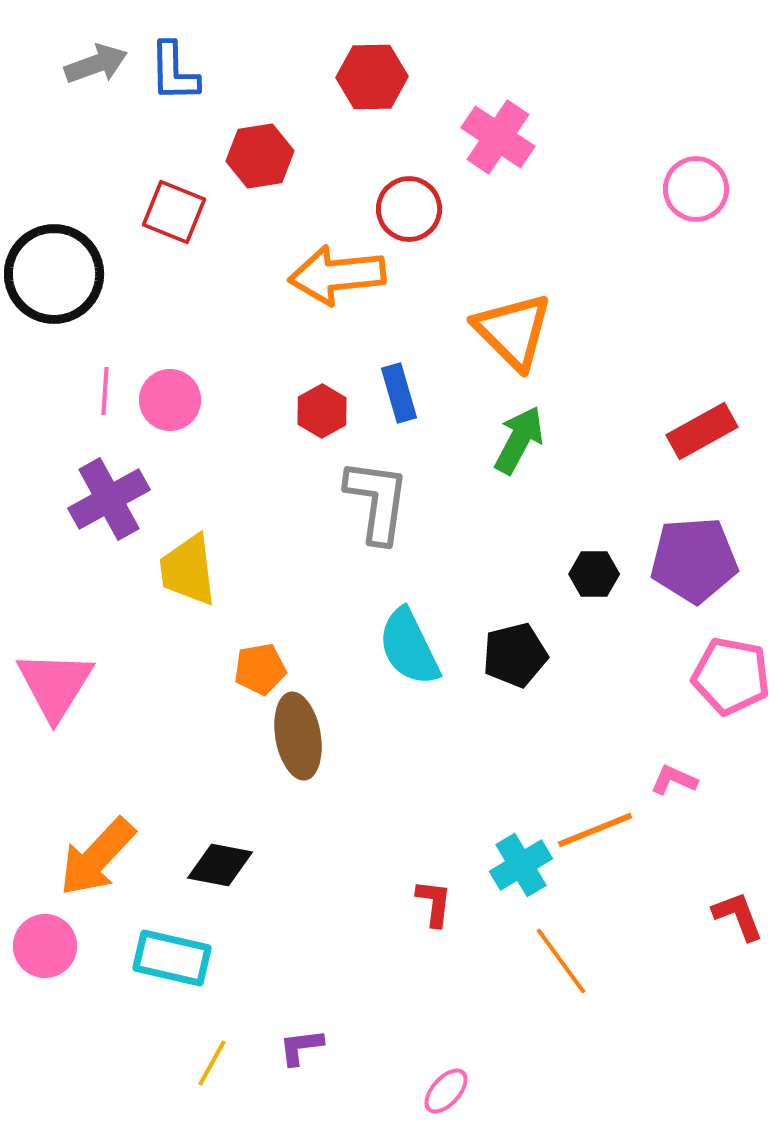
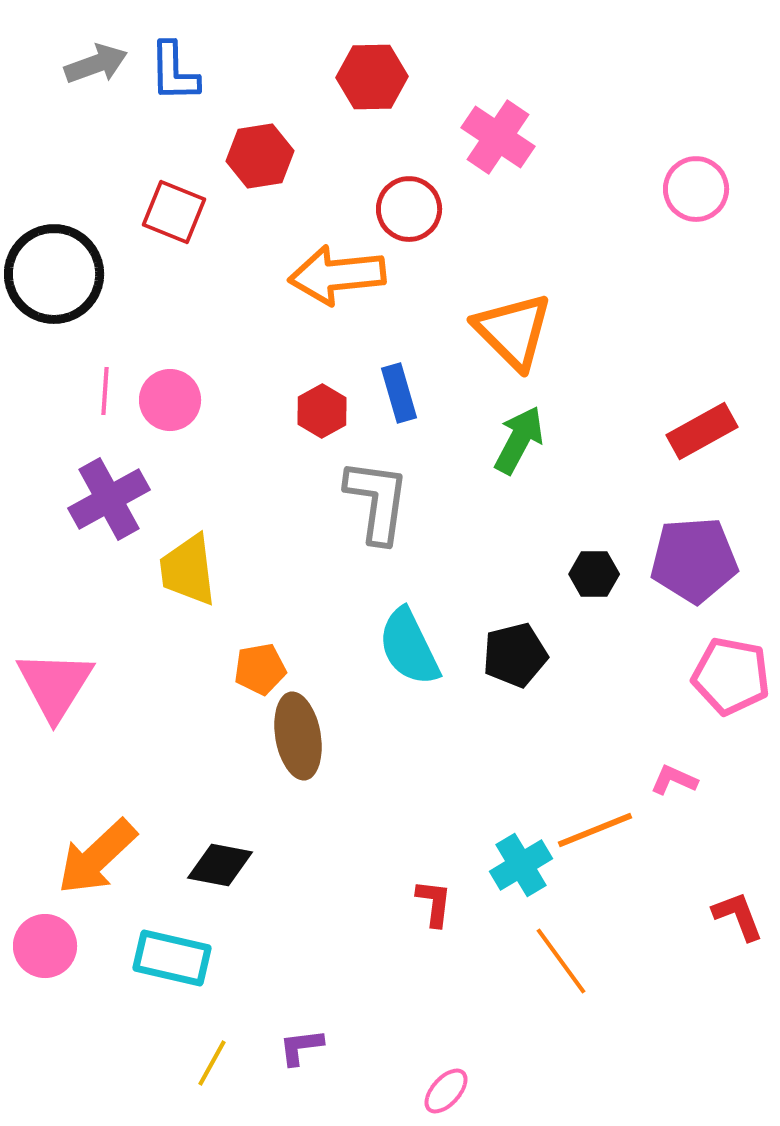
orange arrow at (97, 857): rotated 4 degrees clockwise
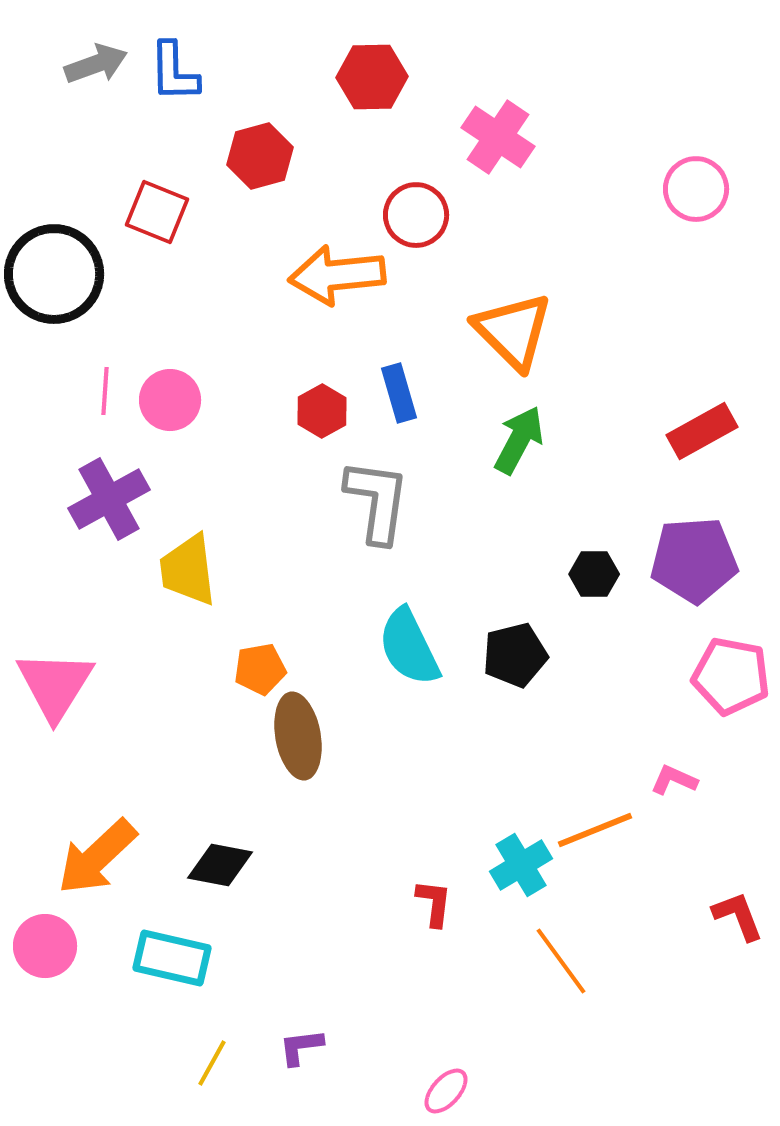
red hexagon at (260, 156): rotated 6 degrees counterclockwise
red circle at (409, 209): moved 7 px right, 6 px down
red square at (174, 212): moved 17 px left
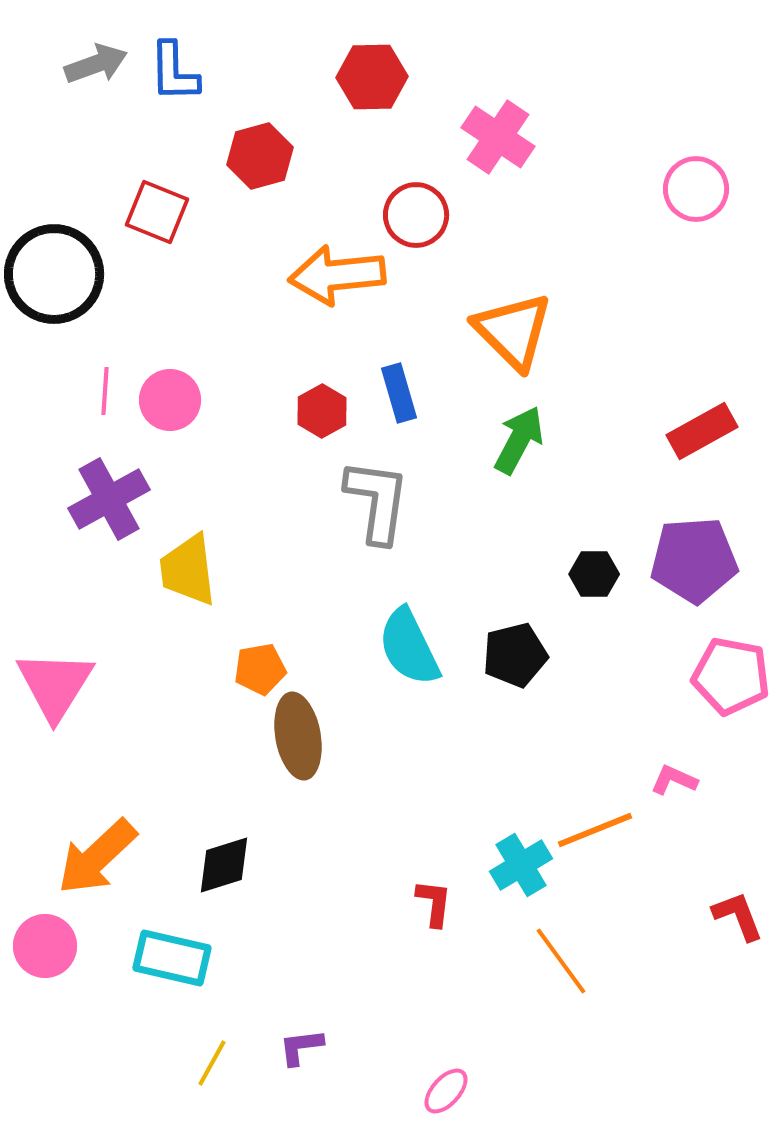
black diamond at (220, 865): moved 4 px right; rotated 28 degrees counterclockwise
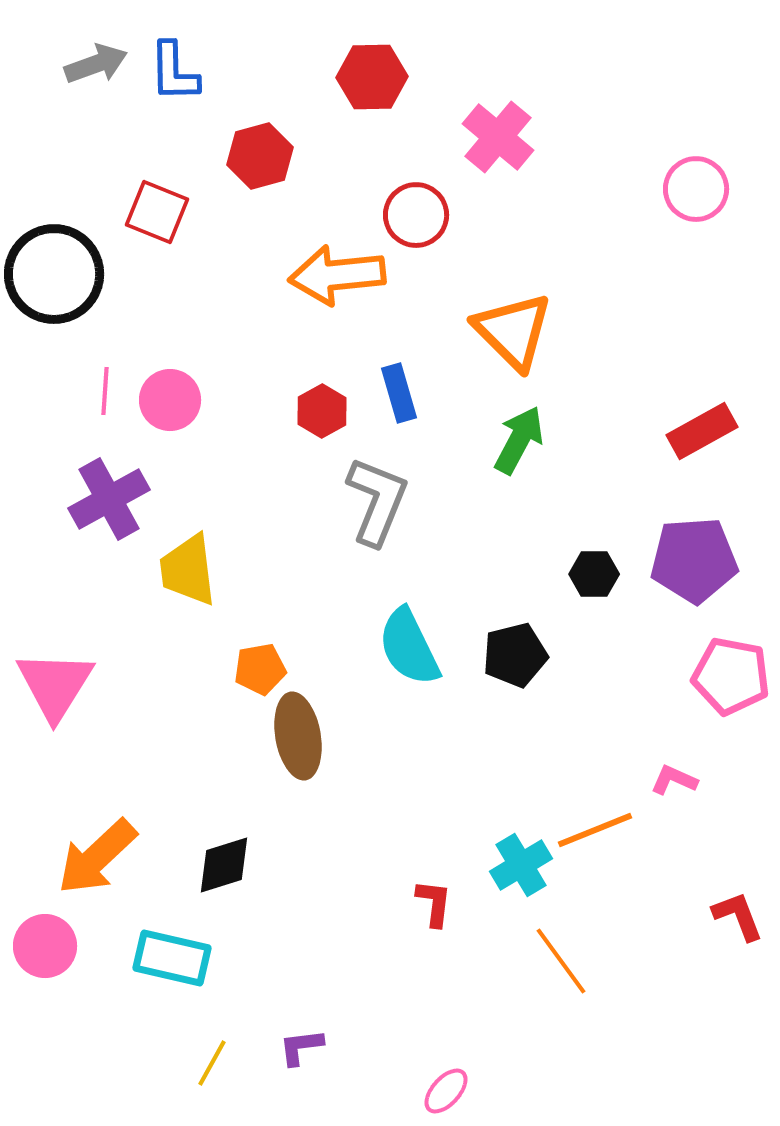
pink cross at (498, 137): rotated 6 degrees clockwise
gray L-shape at (377, 501): rotated 14 degrees clockwise
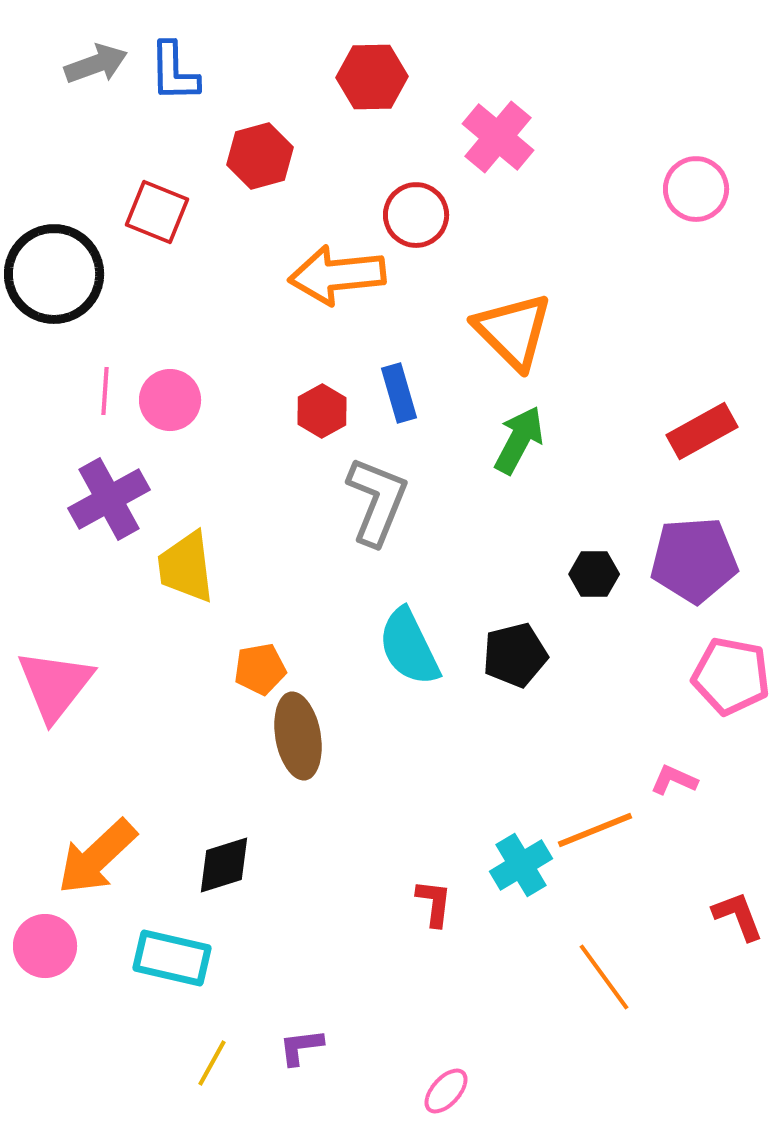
yellow trapezoid at (188, 570): moved 2 px left, 3 px up
pink triangle at (55, 685): rotated 6 degrees clockwise
orange line at (561, 961): moved 43 px right, 16 px down
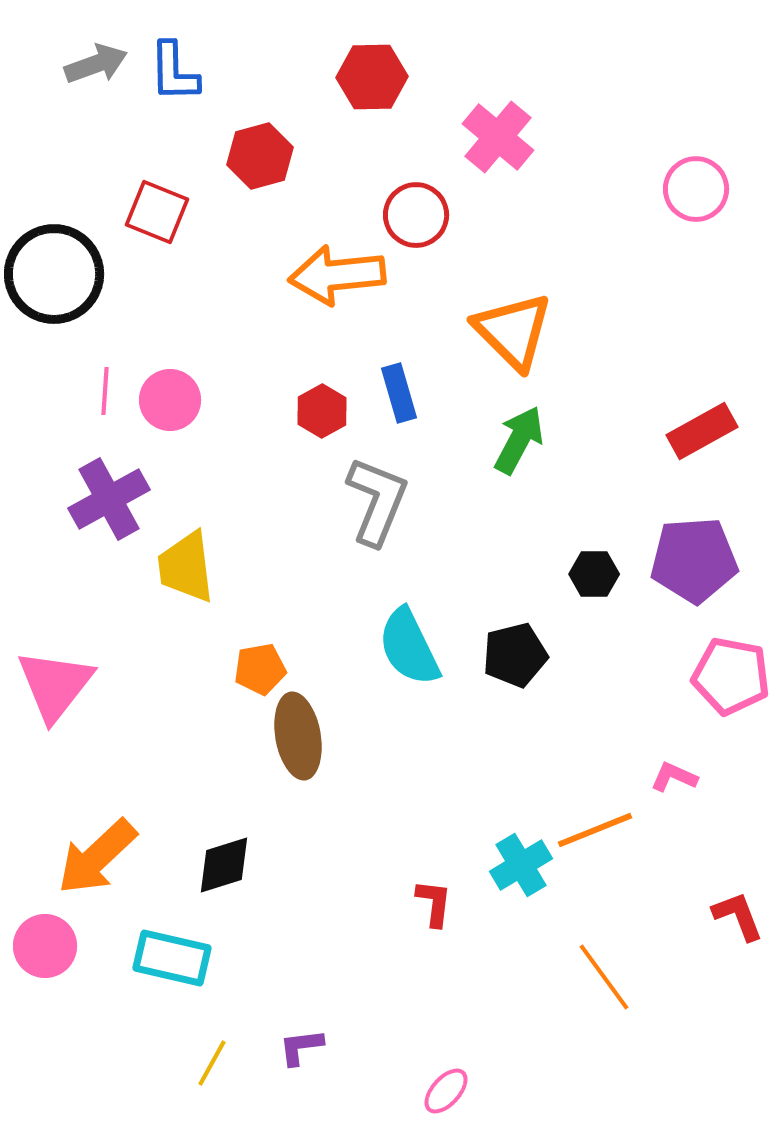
pink L-shape at (674, 780): moved 3 px up
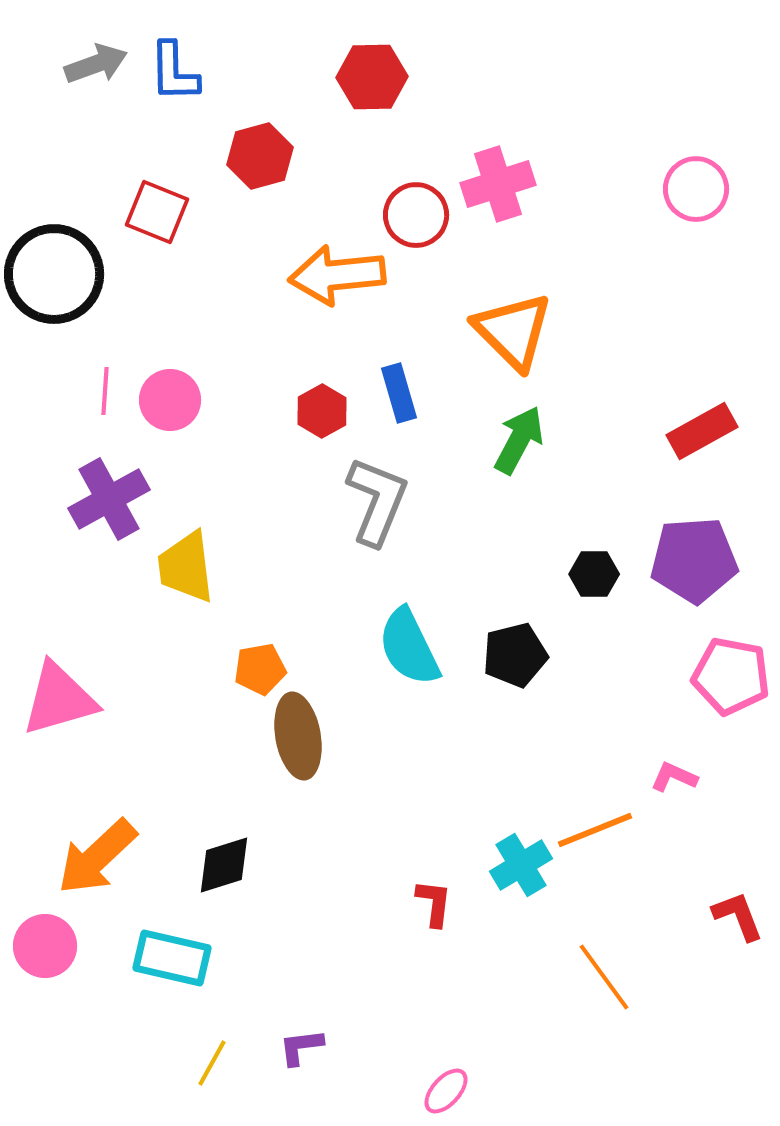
pink cross at (498, 137): moved 47 px down; rotated 32 degrees clockwise
pink triangle at (55, 685): moved 4 px right, 14 px down; rotated 36 degrees clockwise
